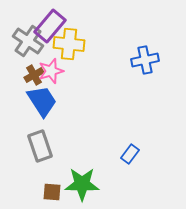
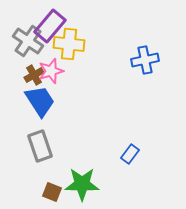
blue trapezoid: moved 2 px left
brown square: rotated 18 degrees clockwise
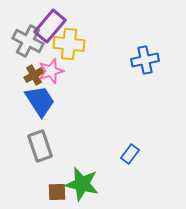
gray cross: rotated 8 degrees counterclockwise
green star: rotated 12 degrees clockwise
brown square: moved 5 px right; rotated 24 degrees counterclockwise
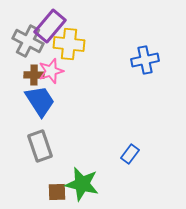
brown cross: rotated 30 degrees clockwise
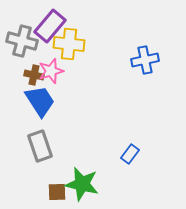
gray cross: moved 6 px left; rotated 12 degrees counterclockwise
brown cross: rotated 12 degrees clockwise
